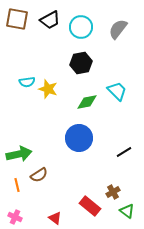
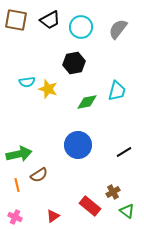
brown square: moved 1 px left, 1 px down
black hexagon: moved 7 px left
cyan trapezoid: rotated 60 degrees clockwise
blue circle: moved 1 px left, 7 px down
red triangle: moved 2 px left, 2 px up; rotated 48 degrees clockwise
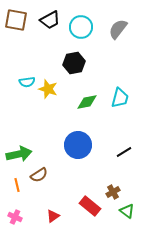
cyan trapezoid: moved 3 px right, 7 px down
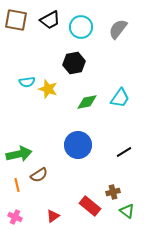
cyan trapezoid: rotated 20 degrees clockwise
brown cross: rotated 16 degrees clockwise
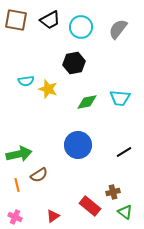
cyan semicircle: moved 1 px left, 1 px up
cyan trapezoid: rotated 60 degrees clockwise
green triangle: moved 2 px left, 1 px down
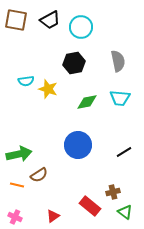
gray semicircle: moved 32 px down; rotated 130 degrees clockwise
orange line: rotated 64 degrees counterclockwise
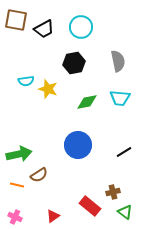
black trapezoid: moved 6 px left, 9 px down
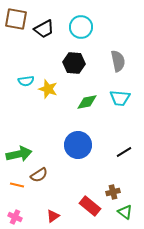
brown square: moved 1 px up
black hexagon: rotated 15 degrees clockwise
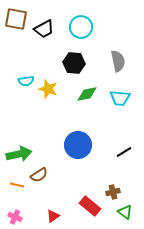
green diamond: moved 8 px up
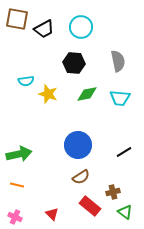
brown square: moved 1 px right
yellow star: moved 5 px down
brown semicircle: moved 42 px right, 2 px down
red triangle: moved 1 px left, 2 px up; rotated 40 degrees counterclockwise
